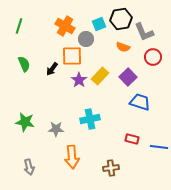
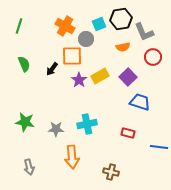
orange semicircle: rotated 32 degrees counterclockwise
yellow rectangle: rotated 18 degrees clockwise
cyan cross: moved 3 px left, 5 px down
red rectangle: moved 4 px left, 6 px up
brown cross: moved 4 px down; rotated 21 degrees clockwise
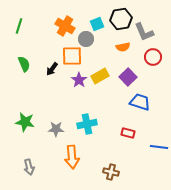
cyan square: moved 2 px left
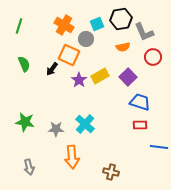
orange cross: moved 1 px left, 1 px up
orange square: moved 3 px left, 1 px up; rotated 25 degrees clockwise
cyan cross: moved 2 px left; rotated 36 degrees counterclockwise
red rectangle: moved 12 px right, 8 px up; rotated 16 degrees counterclockwise
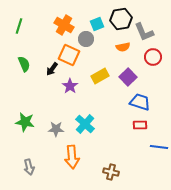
purple star: moved 9 px left, 6 px down
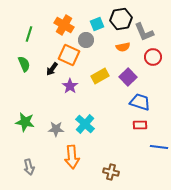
green line: moved 10 px right, 8 px down
gray circle: moved 1 px down
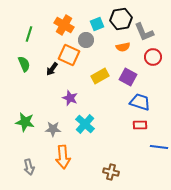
purple square: rotated 18 degrees counterclockwise
purple star: moved 12 px down; rotated 14 degrees counterclockwise
gray star: moved 3 px left
orange arrow: moved 9 px left
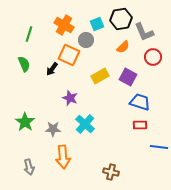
orange semicircle: rotated 32 degrees counterclockwise
green star: rotated 24 degrees clockwise
